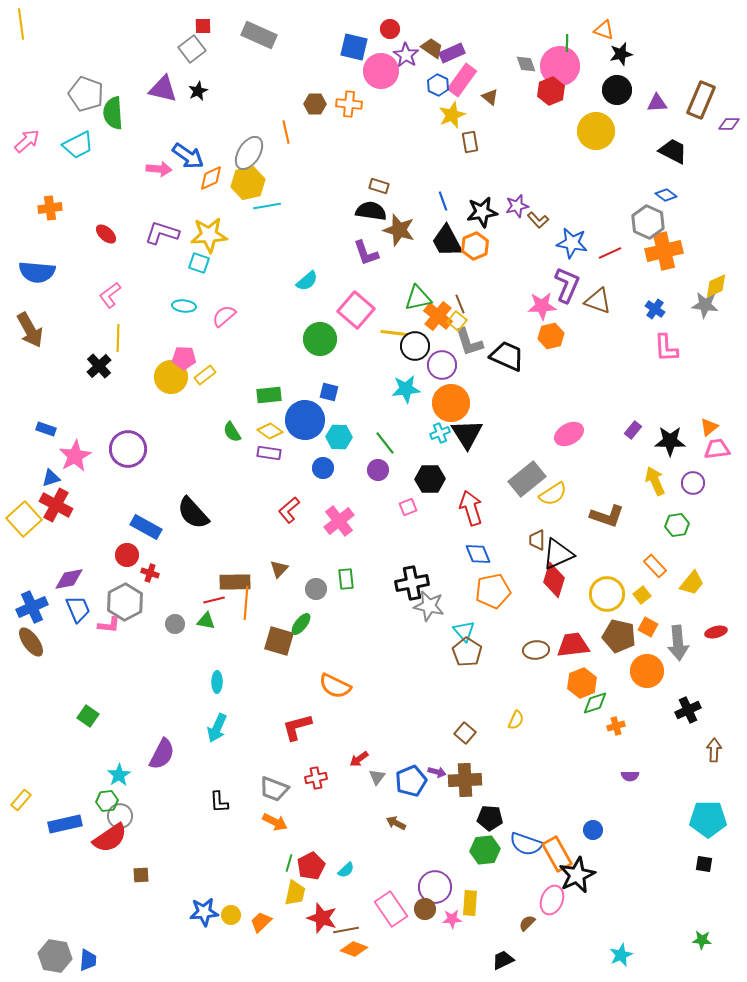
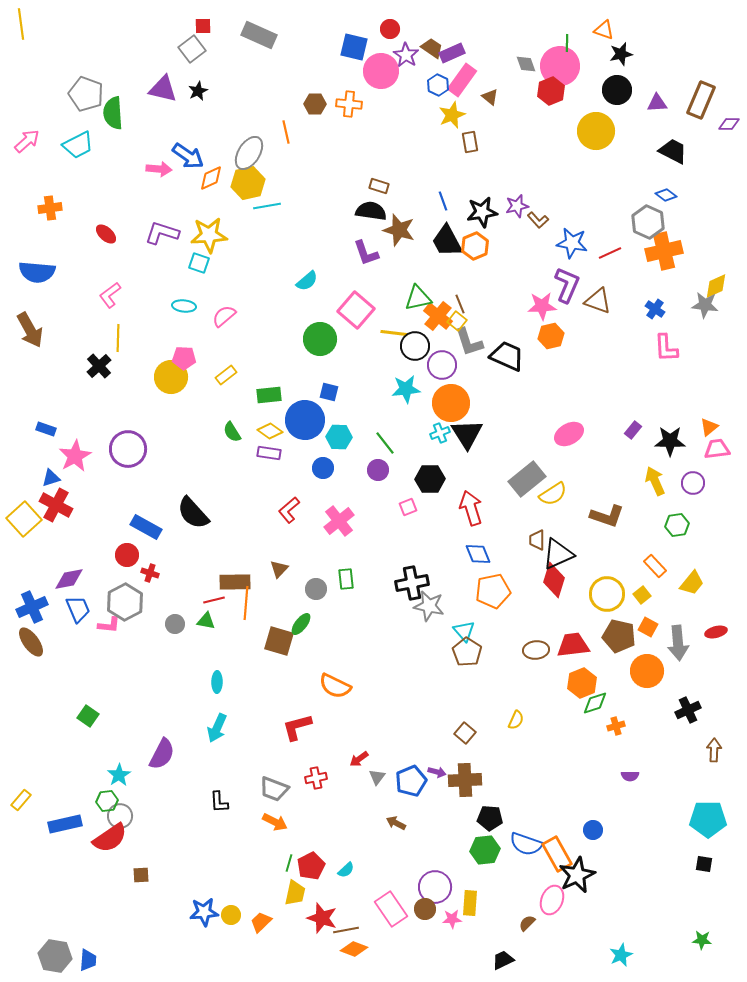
yellow rectangle at (205, 375): moved 21 px right
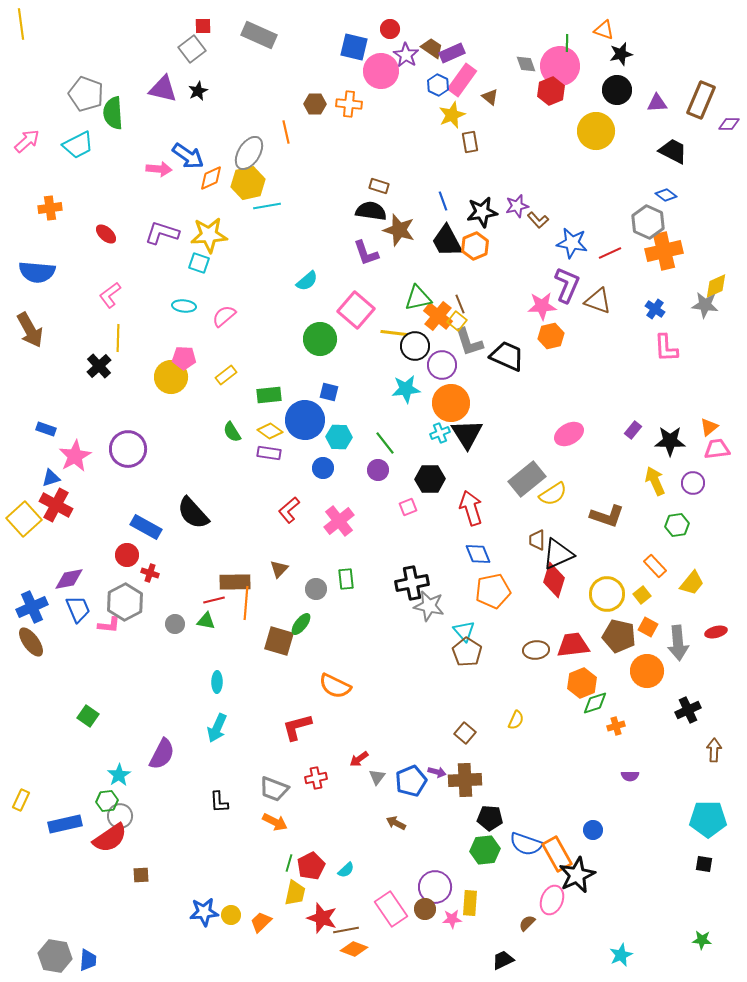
yellow rectangle at (21, 800): rotated 15 degrees counterclockwise
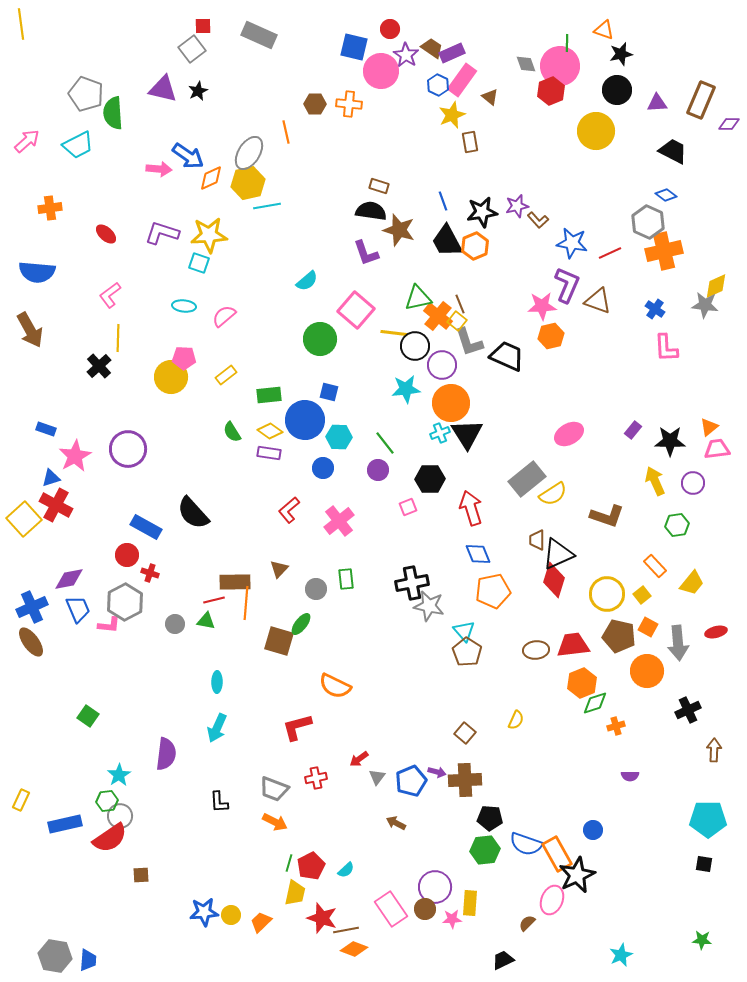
purple semicircle at (162, 754): moved 4 px right; rotated 20 degrees counterclockwise
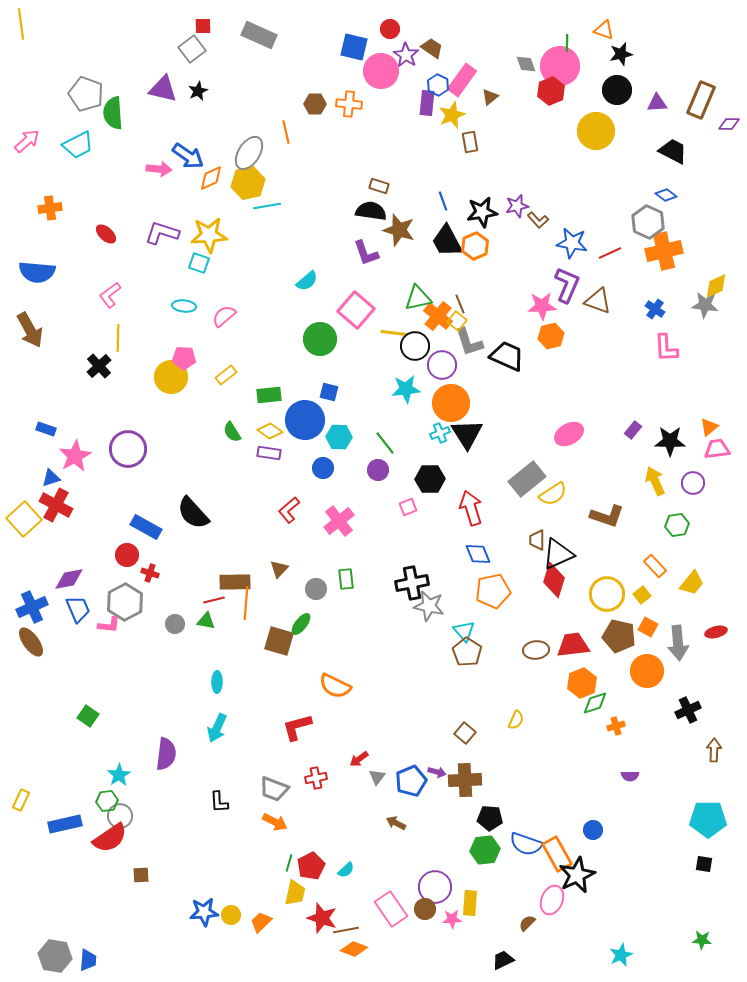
purple rectangle at (452, 53): moved 25 px left, 50 px down; rotated 60 degrees counterclockwise
brown triangle at (490, 97): rotated 42 degrees clockwise
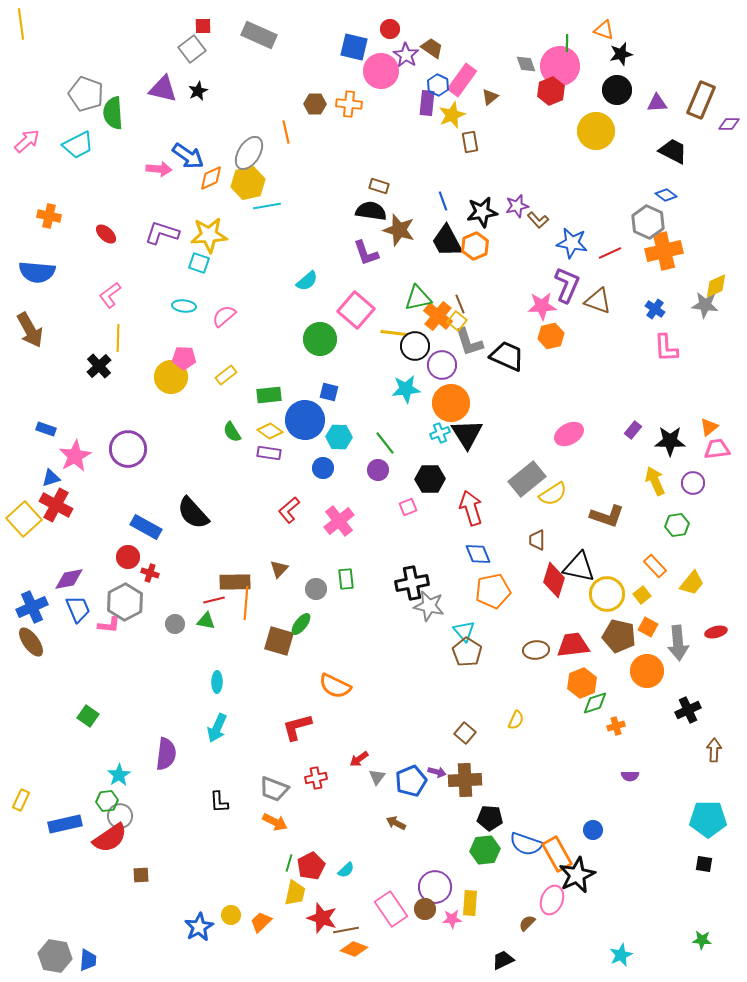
orange cross at (50, 208): moved 1 px left, 8 px down; rotated 20 degrees clockwise
black triangle at (558, 554): moved 21 px right, 13 px down; rotated 36 degrees clockwise
red circle at (127, 555): moved 1 px right, 2 px down
blue star at (204, 912): moved 5 px left, 15 px down; rotated 24 degrees counterclockwise
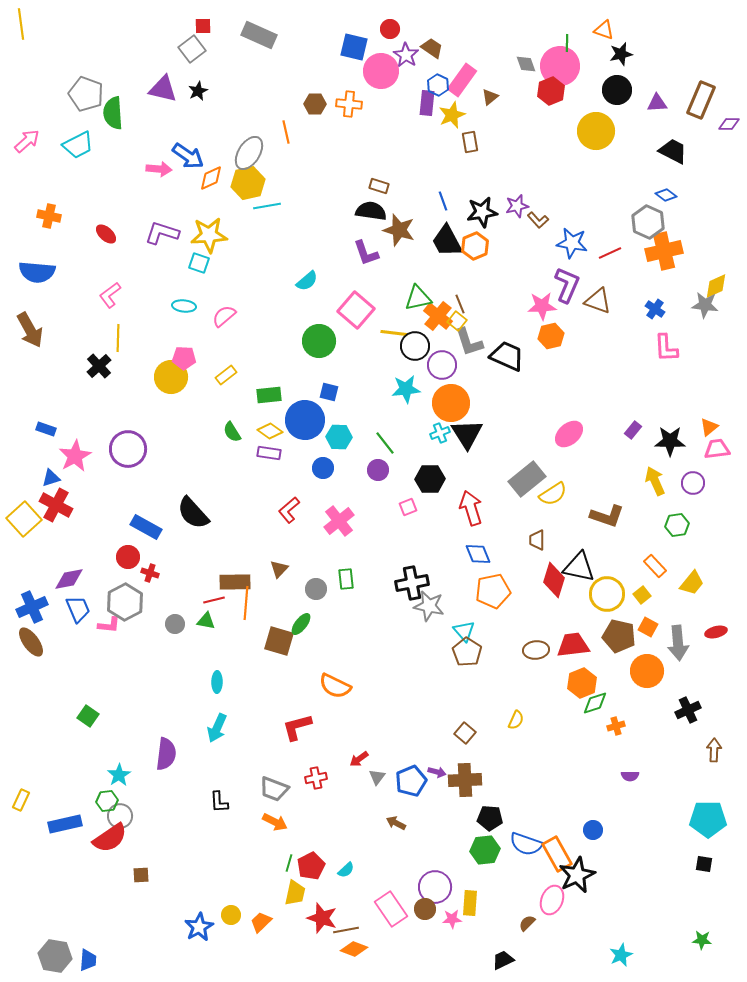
green circle at (320, 339): moved 1 px left, 2 px down
pink ellipse at (569, 434): rotated 12 degrees counterclockwise
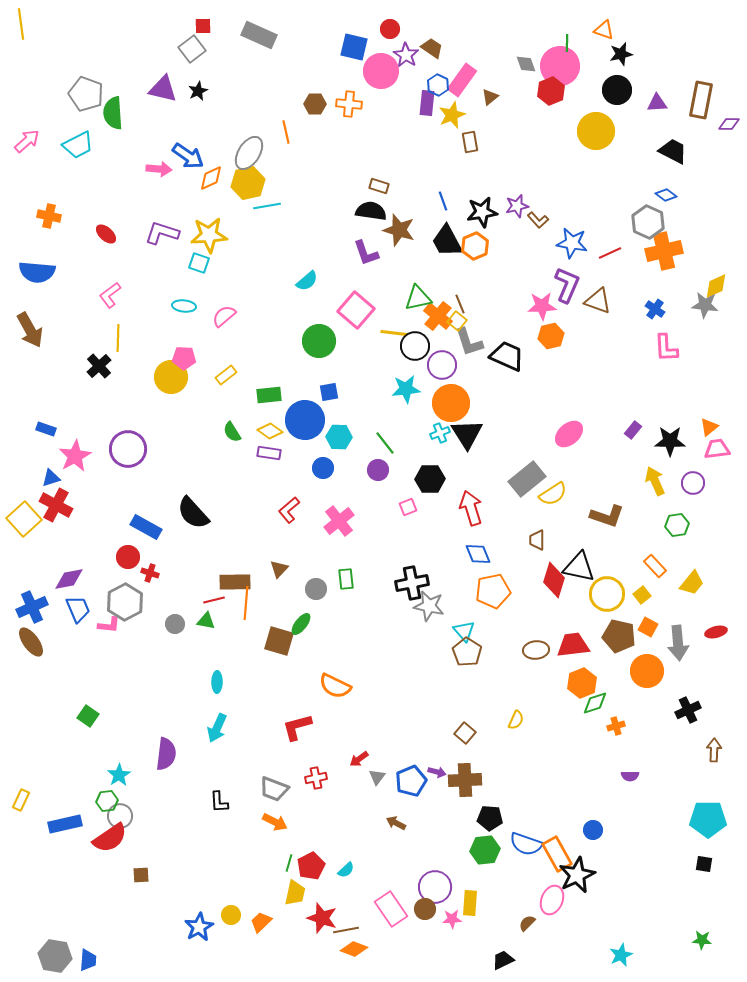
brown rectangle at (701, 100): rotated 12 degrees counterclockwise
blue square at (329, 392): rotated 24 degrees counterclockwise
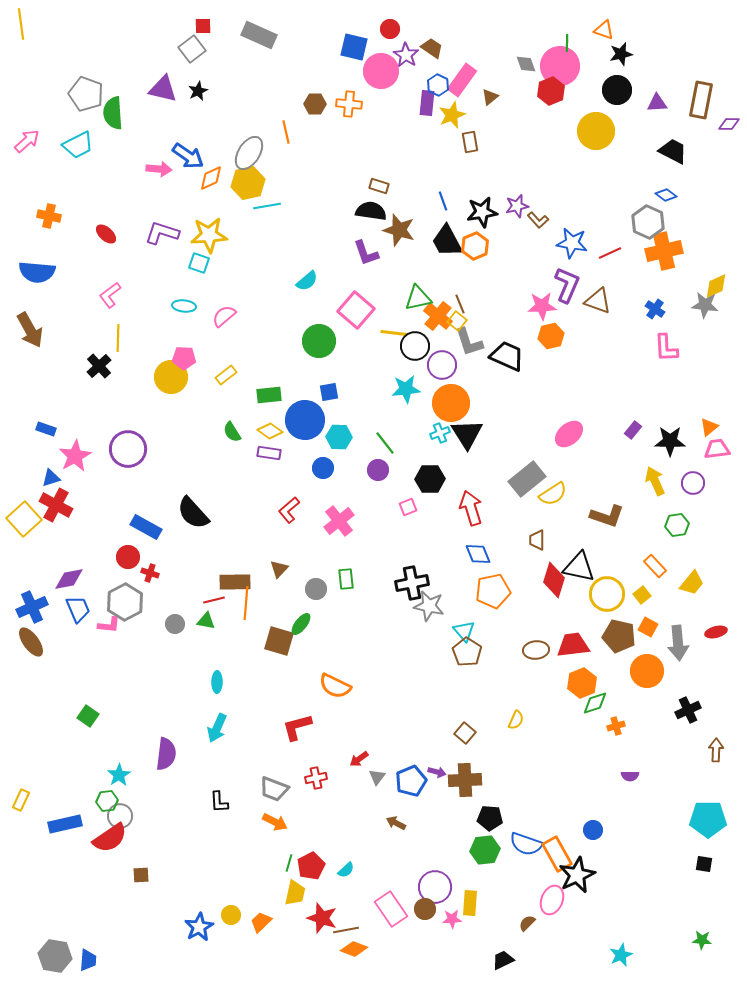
brown arrow at (714, 750): moved 2 px right
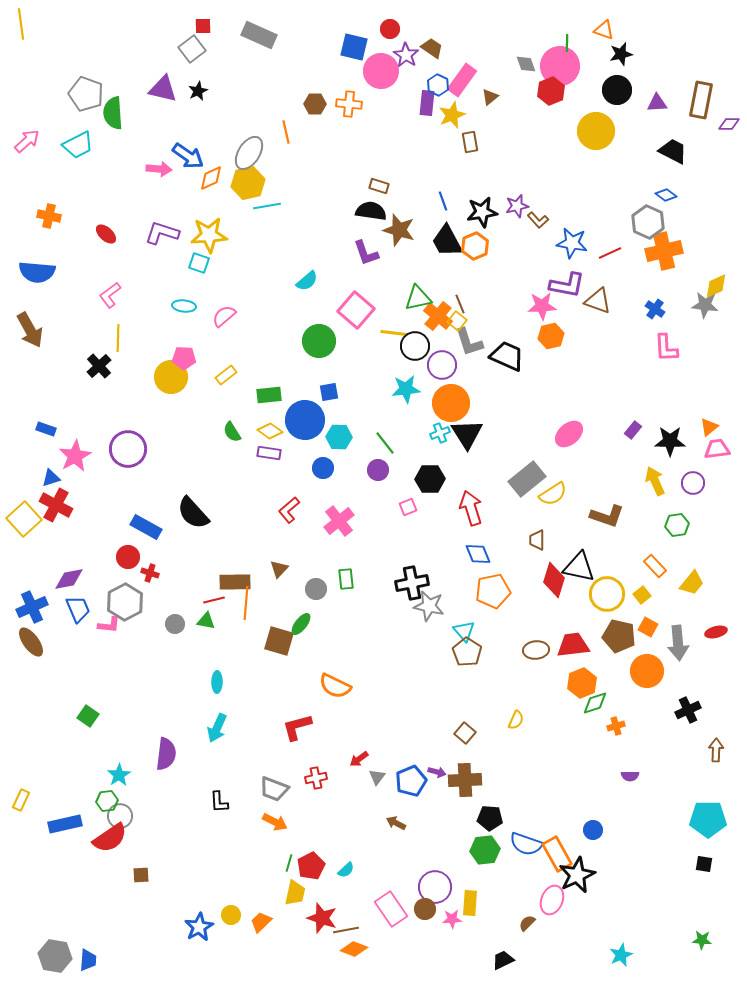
purple L-shape at (567, 285): rotated 78 degrees clockwise
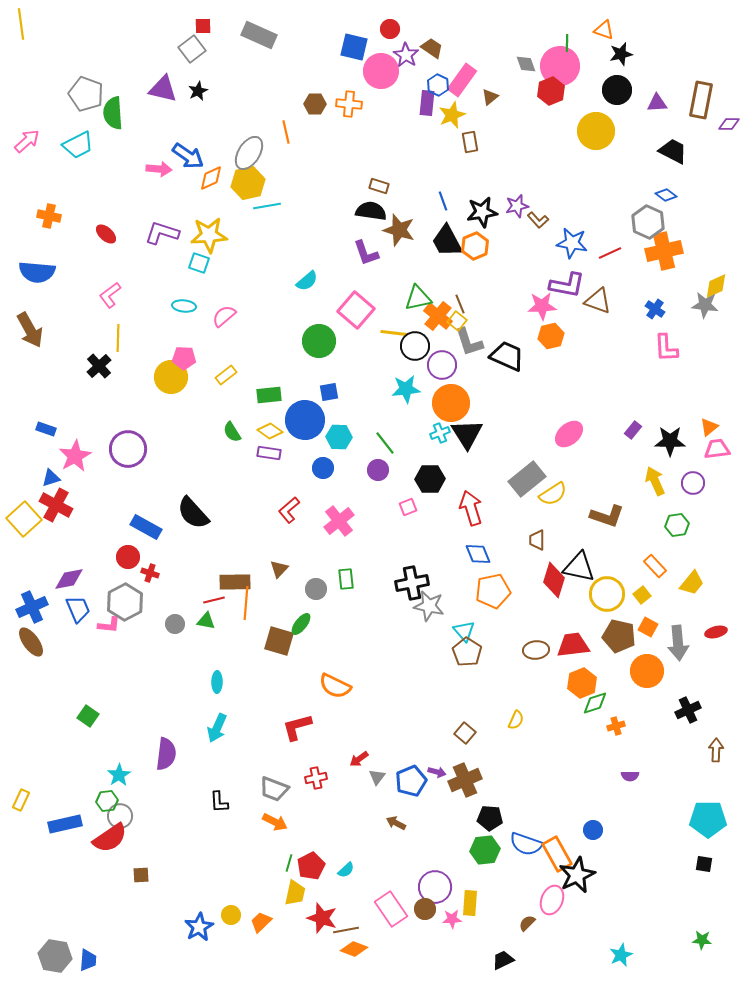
brown cross at (465, 780): rotated 20 degrees counterclockwise
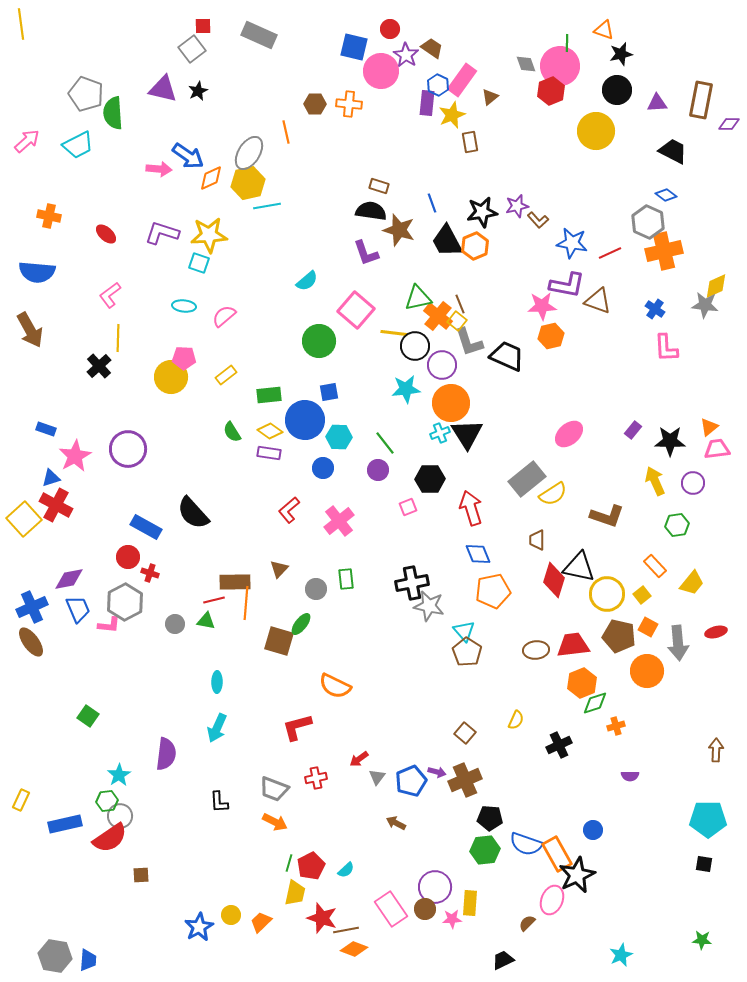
blue line at (443, 201): moved 11 px left, 2 px down
black cross at (688, 710): moved 129 px left, 35 px down
